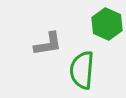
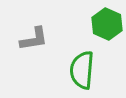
gray L-shape: moved 14 px left, 5 px up
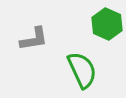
green semicircle: rotated 150 degrees clockwise
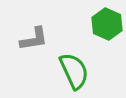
green semicircle: moved 8 px left, 1 px down
